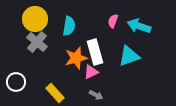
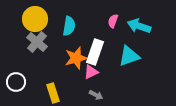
white rectangle: rotated 35 degrees clockwise
yellow rectangle: moved 2 px left; rotated 24 degrees clockwise
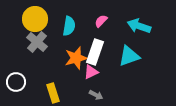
pink semicircle: moved 12 px left; rotated 24 degrees clockwise
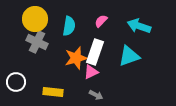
gray cross: rotated 15 degrees counterclockwise
yellow rectangle: moved 1 px up; rotated 66 degrees counterclockwise
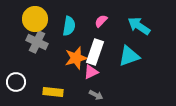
cyan arrow: rotated 15 degrees clockwise
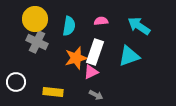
pink semicircle: rotated 40 degrees clockwise
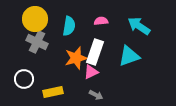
white circle: moved 8 px right, 3 px up
yellow rectangle: rotated 18 degrees counterclockwise
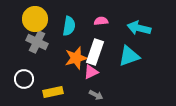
cyan arrow: moved 2 px down; rotated 20 degrees counterclockwise
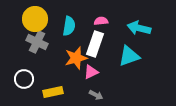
white rectangle: moved 8 px up
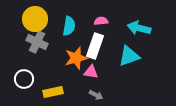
white rectangle: moved 2 px down
pink triangle: rotated 35 degrees clockwise
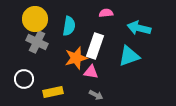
pink semicircle: moved 5 px right, 8 px up
